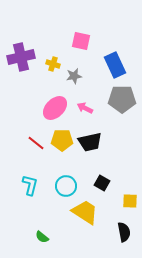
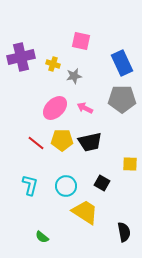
blue rectangle: moved 7 px right, 2 px up
yellow square: moved 37 px up
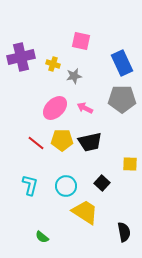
black square: rotated 14 degrees clockwise
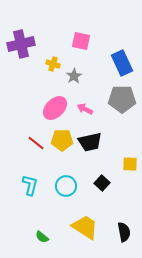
purple cross: moved 13 px up
gray star: rotated 21 degrees counterclockwise
pink arrow: moved 1 px down
yellow trapezoid: moved 15 px down
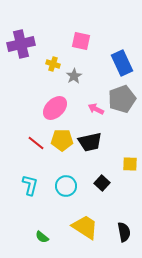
gray pentagon: rotated 20 degrees counterclockwise
pink arrow: moved 11 px right
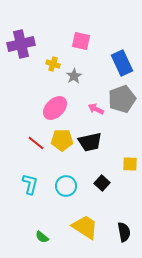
cyan L-shape: moved 1 px up
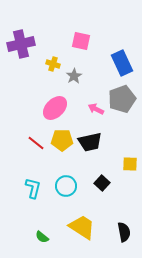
cyan L-shape: moved 3 px right, 4 px down
yellow trapezoid: moved 3 px left
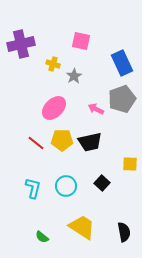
pink ellipse: moved 1 px left
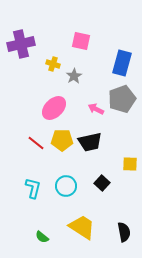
blue rectangle: rotated 40 degrees clockwise
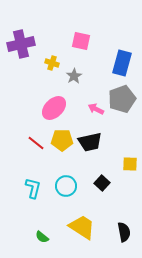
yellow cross: moved 1 px left, 1 px up
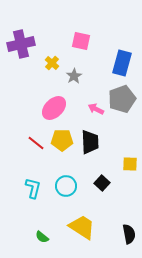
yellow cross: rotated 24 degrees clockwise
black trapezoid: rotated 80 degrees counterclockwise
black semicircle: moved 5 px right, 2 px down
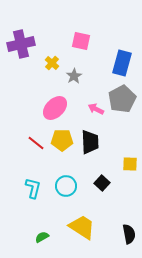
gray pentagon: rotated 8 degrees counterclockwise
pink ellipse: moved 1 px right
green semicircle: rotated 112 degrees clockwise
